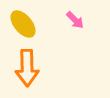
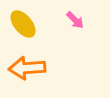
orange arrow: rotated 87 degrees clockwise
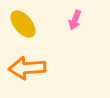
pink arrow: rotated 66 degrees clockwise
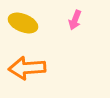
yellow ellipse: moved 1 px up; rotated 28 degrees counterclockwise
